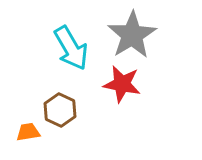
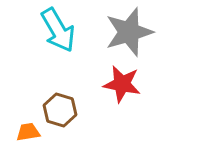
gray star: moved 3 px left, 3 px up; rotated 15 degrees clockwise
cyan arrow: moved 13 px left, 18 px up
brown hexagon: rotated 8 degrees counterclockwise
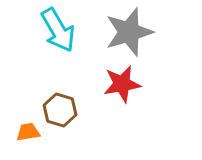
red star: rotated 21 degrees counterclockwise
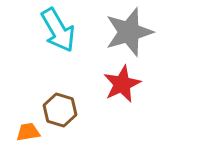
red star: rotated 15 degrees counterclockwise
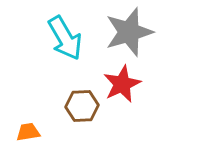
cyan arrow: moved 7 px right, 8 px down
brown hexagon: moved 22 px right, 4 px up; rotated 20 degrees counterclockwise
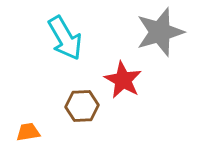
gray star: moved 31 px right
red star: moved 1 px right, 4 px up; rotated 18 degrees counterclockwise
